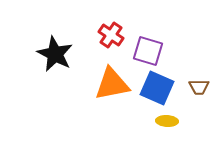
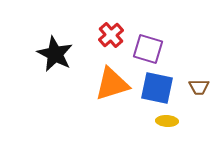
red cross: rotated 15 degrees clockwise
purple square: moved 2 px up
orange triangle: rotated 6 degrees counterclockwise
blue square: rotated 12 degrees counterclockwise
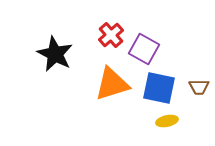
purple square: moved 4 px left; rotated 12 degrees clockwise
blue square: moved 2 px right
yellow ellipse: rotated 15 degrees counterclockwise
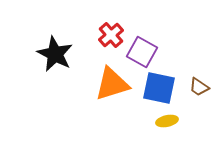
purple square: moved 2 px left, 3 px down
brown trapezoid: rotated 35 degrees clockwise
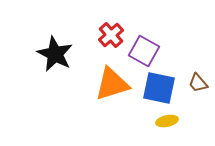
purple square: moved 2 px right, 1 px up
brown trapezoid: moved 1 px left, 4 px up; rotated 15 degrees clockwise
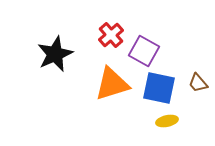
black star: rotated 21 degrees clockwise
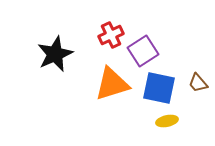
red cross: rotated 15 degrees clockwise
purple square: moved 1 px left; rotated 28 degrees clockwise
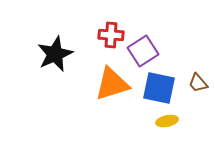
red cross: rotated 30 degrees clockwise
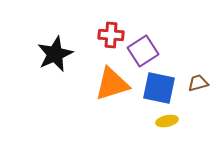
brown trapezoid: rotated 115 degrees clockwise
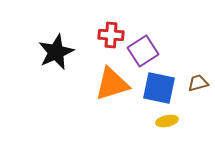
black star: moved 1 px right, 2 px up
